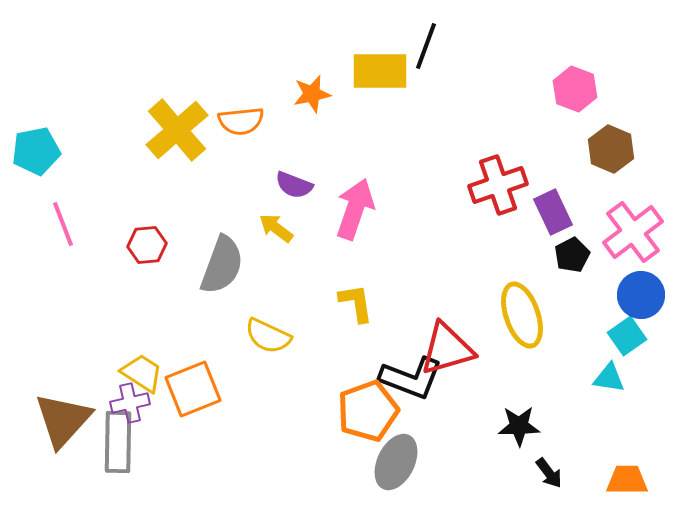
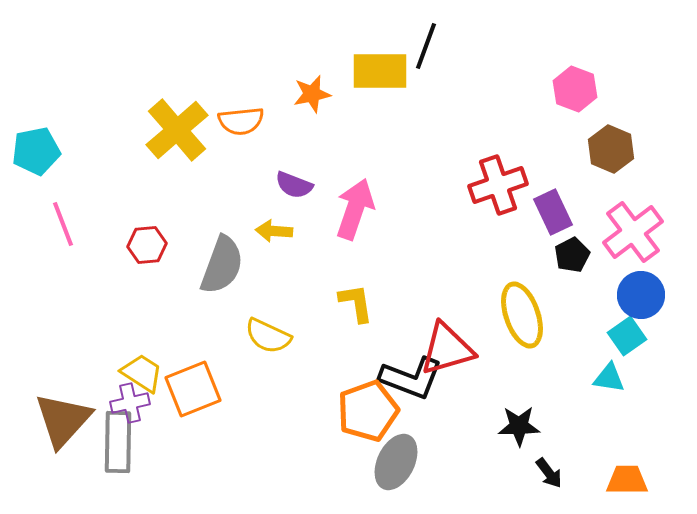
yellow arrow: moved 2 px left, 3 px down; rotated 33 degrees counterclockwise
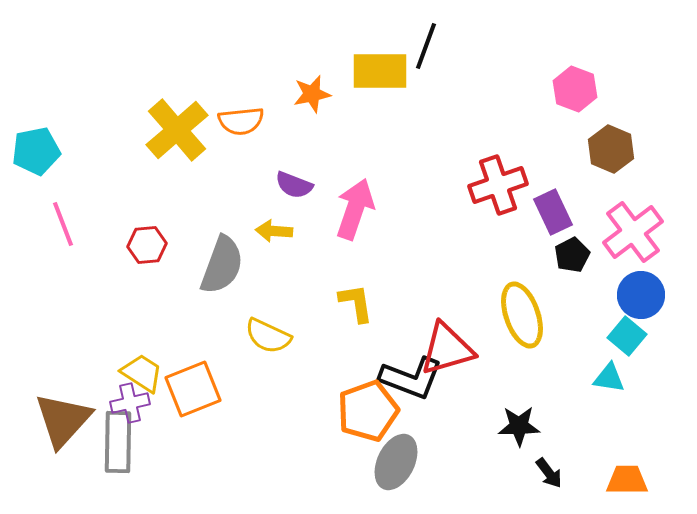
cyan square: rotated 15 degrees counterclockwise
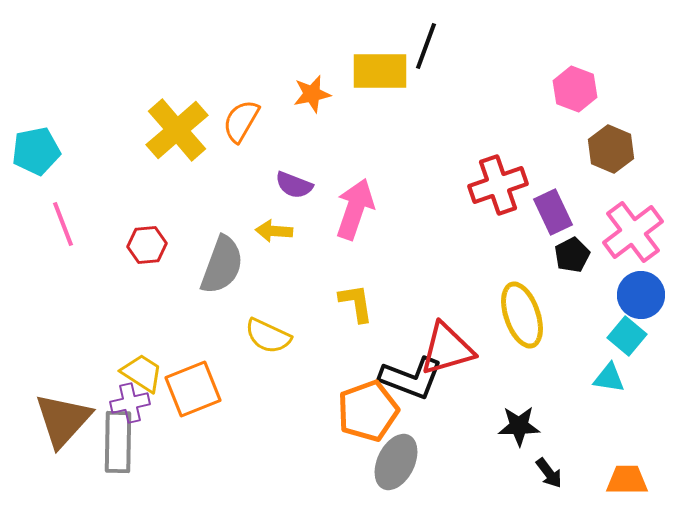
orange semicircle: rotated 126 degrees clockwise
